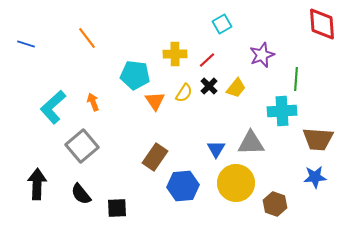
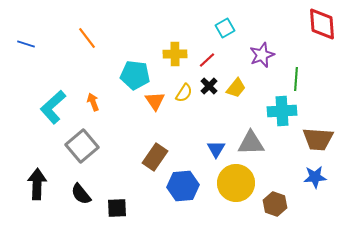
cyan square: moved 3 px right, 4 px down
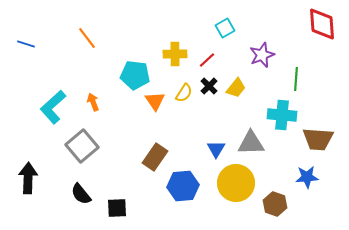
cyan cross: moved 4 px down; rotated 8 degrees clockwise
blue star: moved 8 px left
black arrow: moved 9 px left, 6 px up
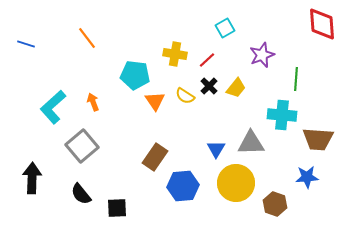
yellow cross: rotated 10 degrees clockwise
yellow semicircle: moved 1 px right, 3 px down; rotated 90 degrees clockwise
black arrow: moved 4 px right
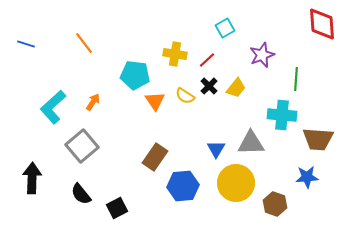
orange line: moved 3 px left, 5 px down
orange arrow: rotated 54 degrees clockwise
black square: rotated 25 degrees counterclockwise
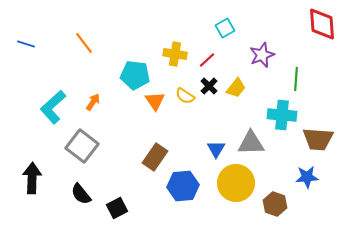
gray square: rotated 12 degrees counterclockwise
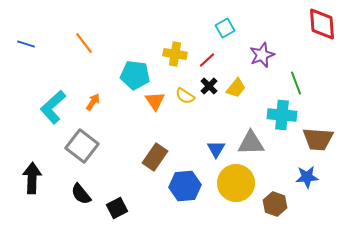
green line: moved 4 px down; rotated 25 degrees counterclockwise
blue hexagon: moved 2 px right
